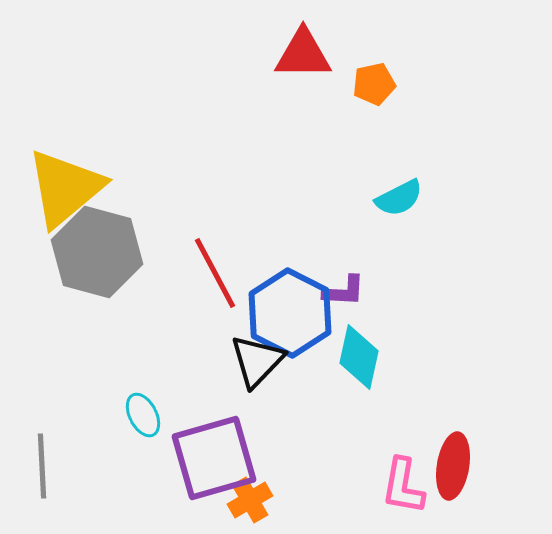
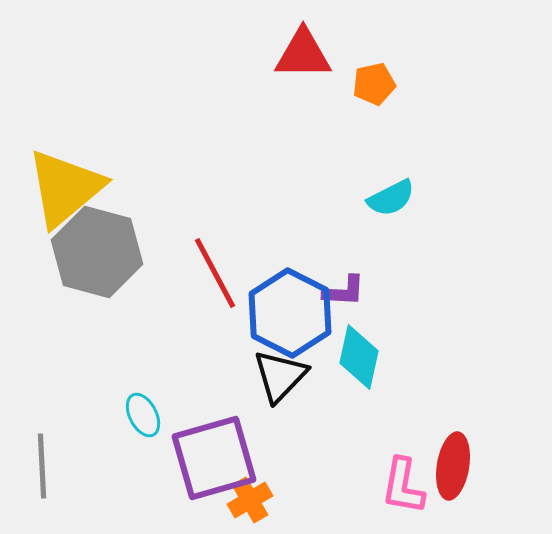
cyan semicircle: moved 8 px left
black triangle: moved 23 px right, 15 px down
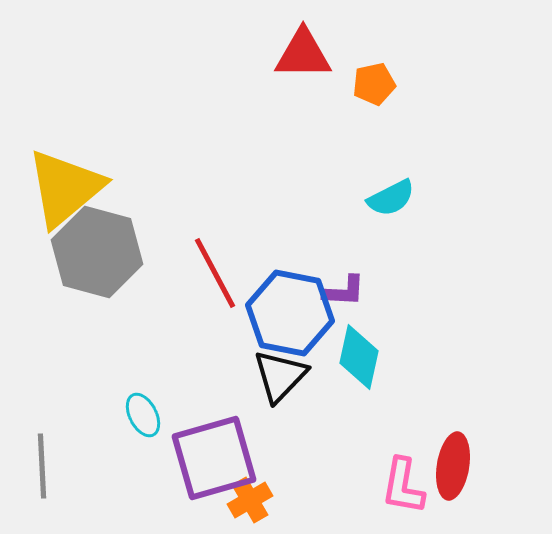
blue hexagon: rotated 16 degrees counterclockwise
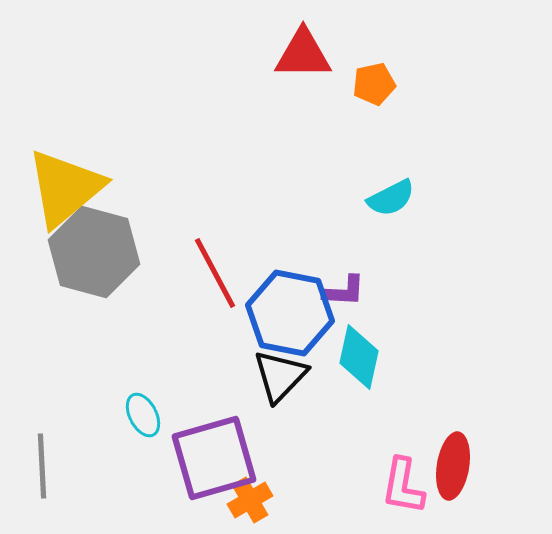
gray hexagon: moved 3 px left
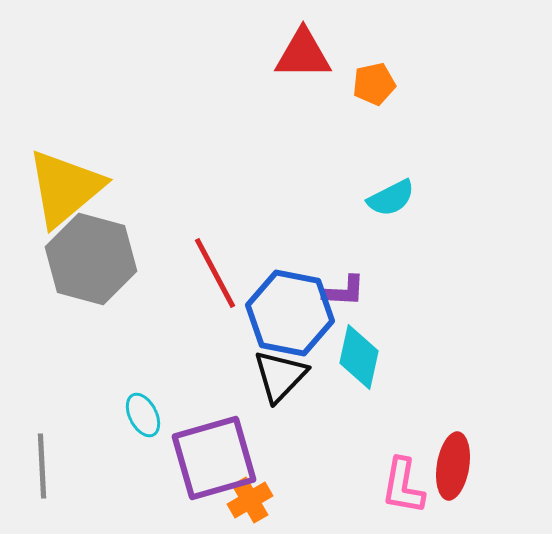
gray hexagon: moved 3 px left, 7 px down
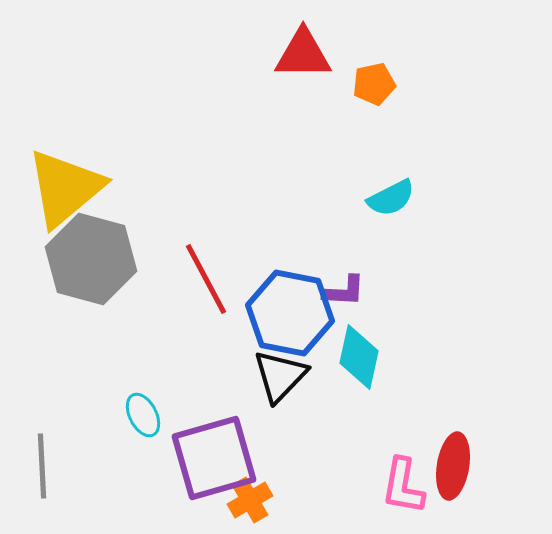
red line: moved 9 px left, 6 px down
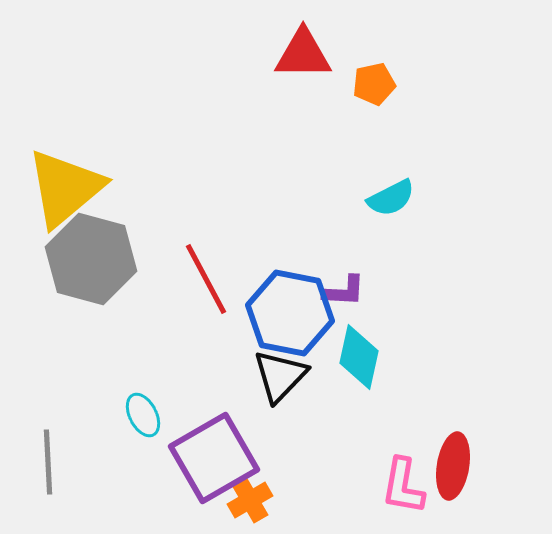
purple square: rotated 14 degrees counterclockwise
gray line: moved 6 px right, 4 px up
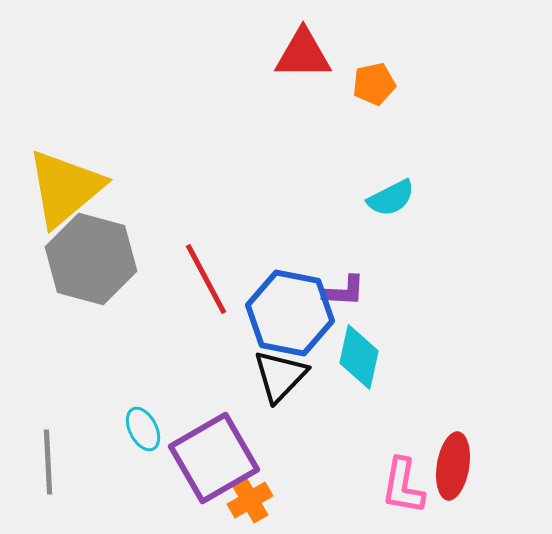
cyan ellipse: moved 14 px down
